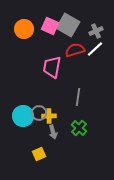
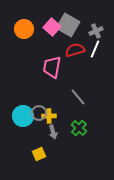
pink square: moved 2 px right, 1 px down; rotated 18 degrees clockwise
white line: rotated 24 degrees counterclockwise
gray line: rotated 48 degrees counterclockwise
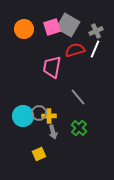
pink square: rotated 30 degrees clockwise
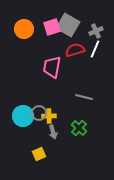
gray line: moved 6 px right; rotated 36 degrees counterclockwise
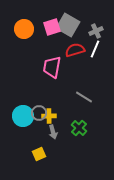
gray line: rotated 18 degrees clockwise
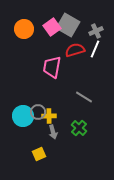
pink square: rotated 18 degrees counterclockwise
gray circle: moved 1 px left, 1 px up
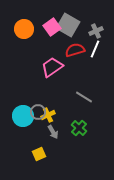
pink trapezoid: rotated 45 degrees clockwise
yellow cross: moved 1 px left, 1 px up; rotated 24 degrees counterclockwise
gray arrow: rotated 16 degrees counterclockwise
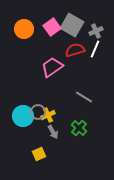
gray square: moved 4 px right
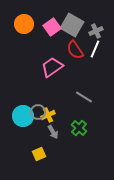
orange circle: moved 5 px up
red semicircle: rotated 108 degrees counterclockwise
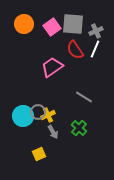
gray square: moved 1 px right, 1 px up; rotated 25 degrees counterclockwise
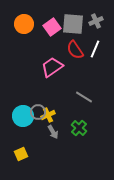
gray cross: moved 10 px up
yellow square: moved 18 px left
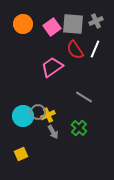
orange circle: moved 1 px left
